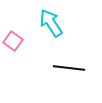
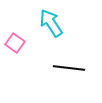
pink square: moved 2 px right, 2 px down
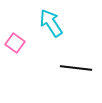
black line: moved 7 px right
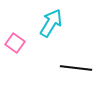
cyan arrow: rotated 64 degrees clockwise
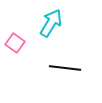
black line: moved 11 px left
